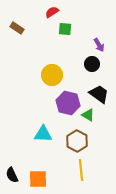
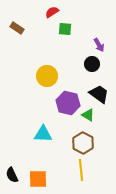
yellow circle: moved 5 px left, 1 px down
brown hexagon: moved 6 px right, 2 px down
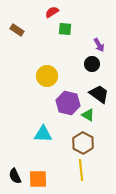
brown rectangle: moved 2 px down
black semicircle: moved 3 px right, 1 px down
